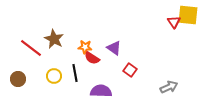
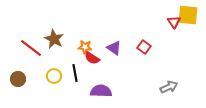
red square: moved 14 px right, 23 px up
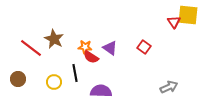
purple triangle: moved 4 px left
red semicircle: moved 1 px left, 1 px up
yellow circle: moved 6 px down
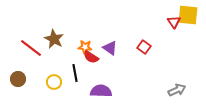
gray arrow: moved 8 px right, 3 px down
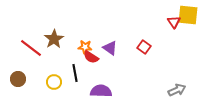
brown star: rotated 12 degrees clockwise
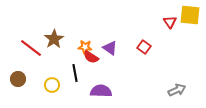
yellow square: moved 2 px right
red triangle: moved 4 px left
yellow circle: moved 2 px left, 3 px down
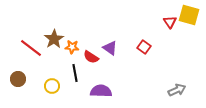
yellow square: moved 1 px left; rotated 10 degrees clockwise
orange star: moved 13 px left
yellow circle: moved 1 px down
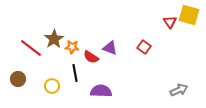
purple triangle: rotated 14 degrees counterclockwise
gray arrow: moved 2 px right
